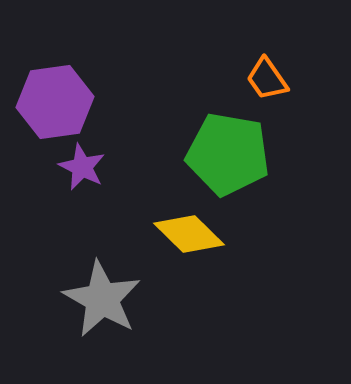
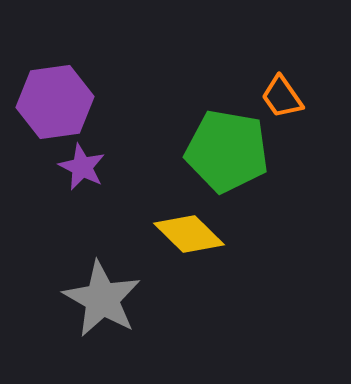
orange trapezoid: moved 15 px right, 18 px down
green pentagon: moved 1 px left, 3 px up
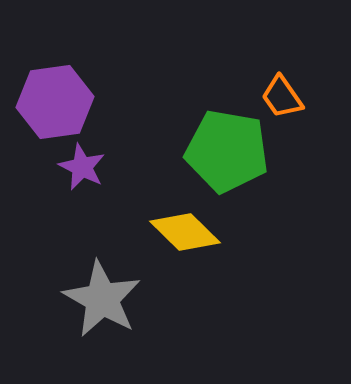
yellow diamond: moved 4 px left, 2 px up
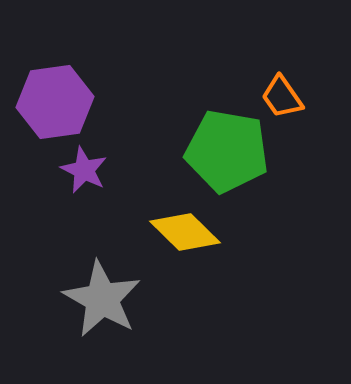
purple star: moved 2 px right, 3 px down
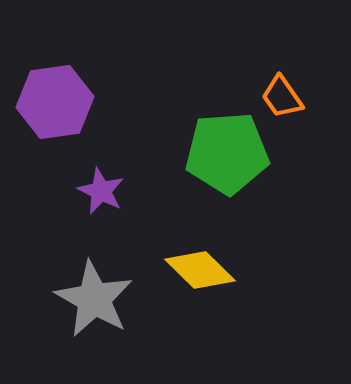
green pentagon: moved 2 px down; rotated 14 degrees counterclockwise
purple star: moved 17 px right, 21 px down
yellow diamond: moved 15 px right, 38 px down
gray star: moved 8 px left
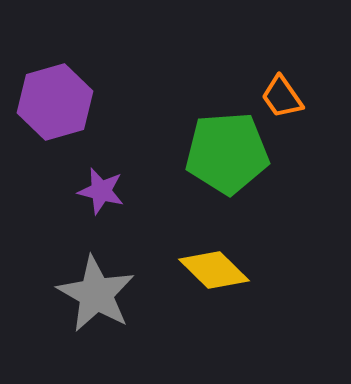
purple hexagon: rotated 8 degrees counterclockwise
purple star: rotated 12 degrees counterclockwise
yellow diamond: moved 14 px right
gray star: moved 2 px right, 5 px up
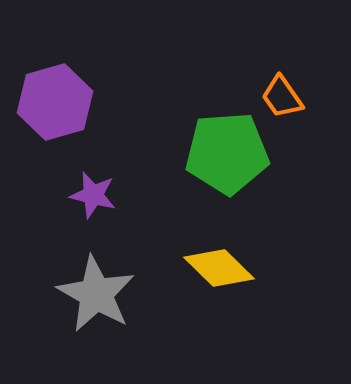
purple star: moved 8 px left, 4 px down
yellow diamond: moved 5 px right, 2 px up
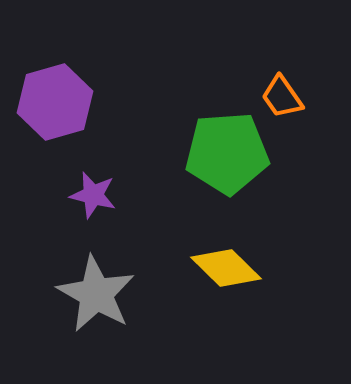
yellow diamond: moved 7 px right
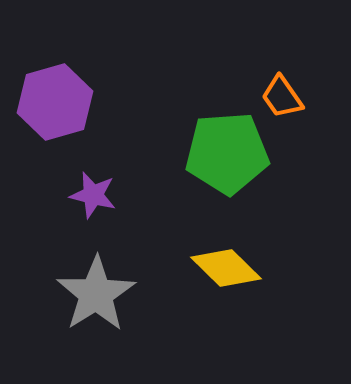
gray star: rotated 10 degrees clockwise
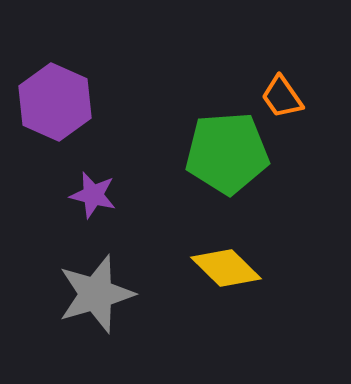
purple hexagon: rotated 20 degrees counterclockwise
gray star: rotated 16 degrees clockwise
